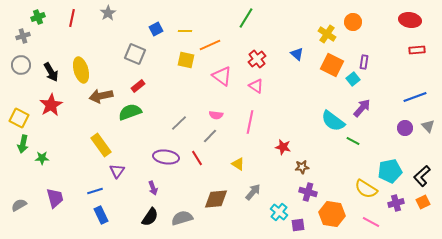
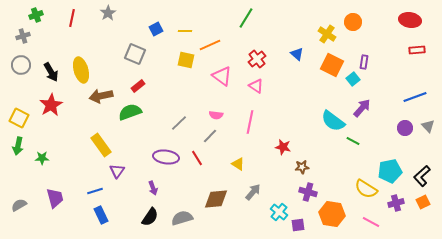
green cross at (38, 17): moved 2 px left, 2 px up
green arrow at (23, 144): moved 5 px left, 2 px down
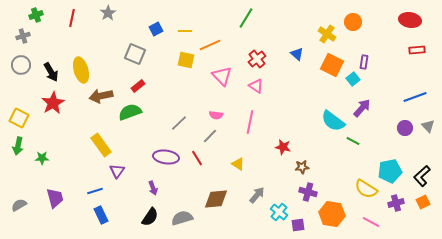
pink triangle at (222, 76): rotated 10 degrees clockwise
red star at (51, 105): moved 2 px right, 2 px up
gray arrow at (253, 192): moved 4 px right, 3 px down
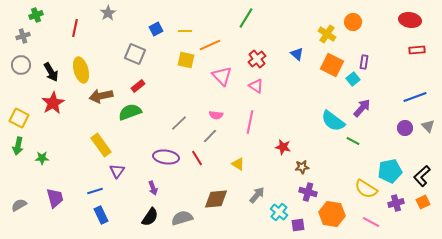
red line at (72, 18): moved 3 px right, 10 px down
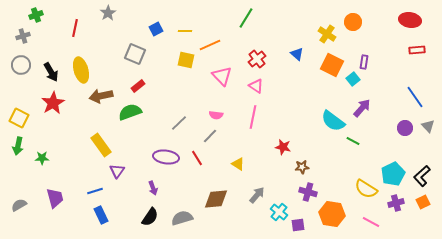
blue line at (415, 97): rotated 75 degrees clockwise
pink line at (250, 122): moved 3 px right, 5 px up
cyan pentagon at (390, 171): moved 3 px right, 3 px down; rotated 15 degrees counterclockwise
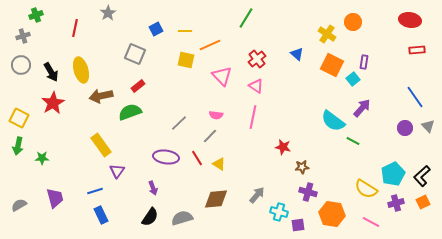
yellow triangle at (238, 164): moved 19 px left
cyan cross at (279, 212): rotated 24 degrees counterclockwise
